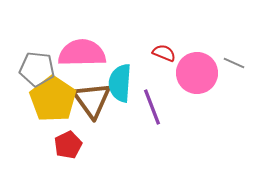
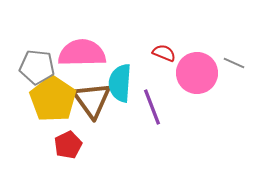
gray pentagon: moved 2 px up
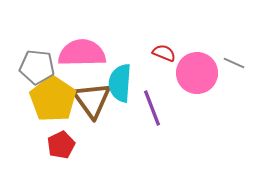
purple line: moved 1 px down
red pentagon: moved 7 px left
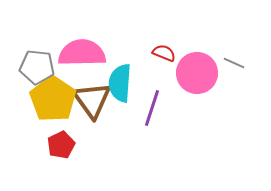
purple line: rotated 39 degrees clockwise
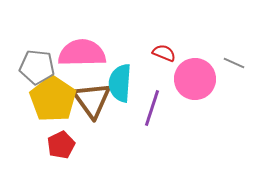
pink circle: moved 2 px left, 6 px down
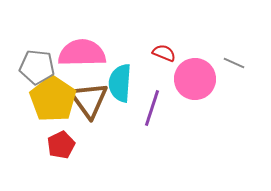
brown triangle: moved 3 px left
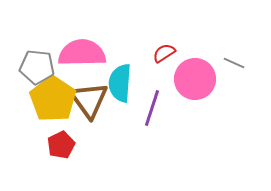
red semicircle: rotated 55 degrees counterclockwise
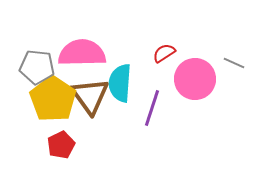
brown triangle: moved 1 px right, 4 px up
